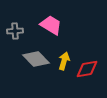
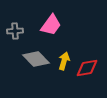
pink trapezoid: rotated 95 degrees clockwise
red diamond: moved 1 px up
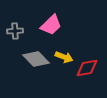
pink trapezoid: rotated 10 degrees clockwise
yellow arrow: moved 4 px up; rotated 96 degrees clockwise
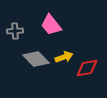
pink trapezoid: rotated 95 degrees clockwise
yellow arrow: rotated 42 degrees counterclockwise
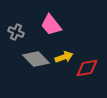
gray cross: moved 1 px right, 1 px down; rotated 28 degrees clockwise
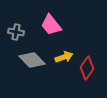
gray cross: rotated 14 degrees counterclockwise
gray diamond: moved 4 px left, 1 px down
red diamond: rotated 45 degrees counterclockwise
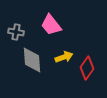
gray diamond: rotated 40 degrees clockwise
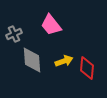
gray cross: moved 2 px left, 2 px down; rotated 35 degrees counterclockwise
yellow arrow: moved 4 px down
red diamond: rotated 30 degrees counterclockwise
